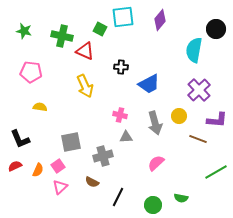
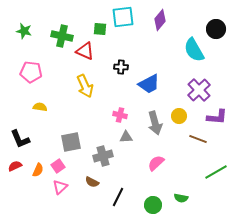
green square: rotated 24 degrees counterclockwise
cyan semicircle: rotated 40 degrees counterclockwise
purple L-shape: moved 3 px up
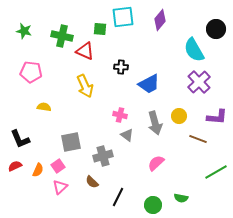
purple cross: moved 8 px up
yellow semicircle: moved 4 px right
gray triangle: moved 1 px right, 2 px up; rotated 40 degrees clockwise
brown semicircle: rotated 16 degrees clockwise
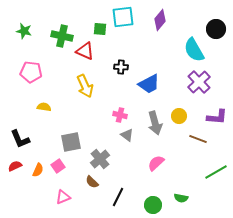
gray cross: moved 3 px left, 3 px down; rotated 24 degrees counterclockwise
pink triangle: moved 3 px right, 10 px down; rotated 21 degrees clockwise
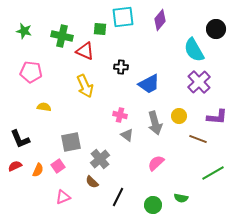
green line: moved 3 px left, 1 px down
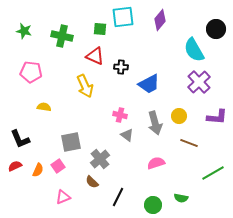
red triangle: moved 10 px right, 5 px down
brown line: moved 9 px left, 4 px down
pink semicircle: rotated 24 degrees clockwise
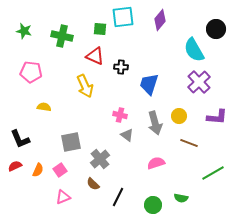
blue trapezoid: rotated 135 degrees clockwise
pink square: moved 2 px right, 4 px down
brown semicircle: moved 1 px right, 2 px down
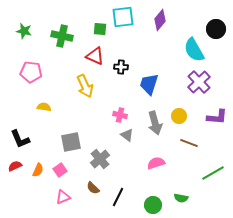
brown semicircle: moved 4 px down
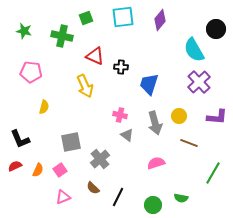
green square: moved 14 px left, 11 px up; rotated 24 degrees counterclockwise
yellow semicircle: rotated 96 degrees clockwise
green line: rotated 30 degrees counterclockwise
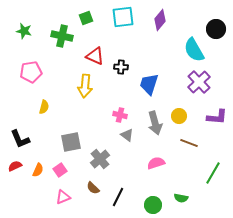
pink pentagon: rotated 15 degrees counterclockwise
yellow arrow: rotated 30 degrees clockwise
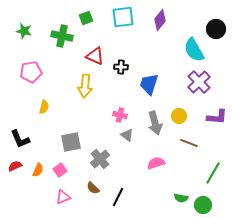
green circle: moved 50 px right
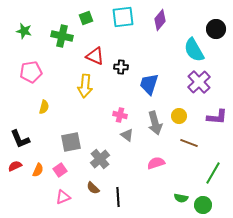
black line: rotated 30 degrees counterclockwise
